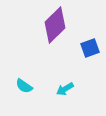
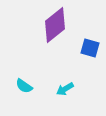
purple diamond: rotated 6 degrees clockwise
blue square: rotated 36 degrees clockwise
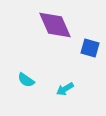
purple diamond: rotated 75 degrees counterclockwise
cyan semicircle: moved 2 px right, 6 px up
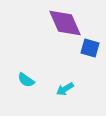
purple diamond: moved 10 px right, 2 px up
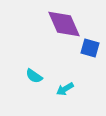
purple diamond: moved 1 px left, 1 px down
cyan semicircle: moved 8 px right, 4 px up
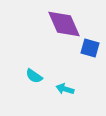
cyan arrow: rotated 48 degrees clockwise
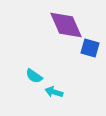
purple diamond: moved 2 px right, 1 px down
cyan arrow: moved 11 px left, 3 px down
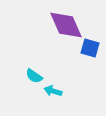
cyan arrow: moved 1 px left, 1 px up
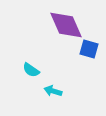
blue square: moved 1 px left, 1 px down
cyan semicircle: moved 3 px left, 6 px up
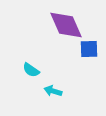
blue square: rotated 18 degrees counterclockwise
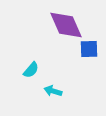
cyan semicircle: rotated 84 degrees counterclockwise
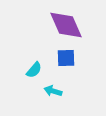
blue square: moved 23 px left, 9 px down
cyan semicircle: moved 3 px right
